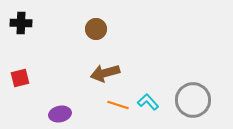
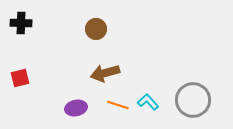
purple ellipse: moved 16 px right, 6 px up
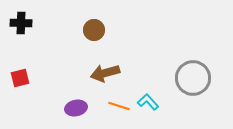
brown circle: moved 2 px left, 1 px down
gray circle: moved 22 px up
orange line: moved 1 px right, 1 px down
